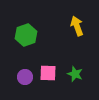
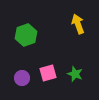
yellow arrow: moved 1 px right, 2 px up
pink square: rotated 18 degrees counterclockwise
purple circle: moved 3 px left, 1 px down
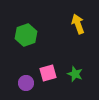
purple circle: moved 4 px right, 5 px down
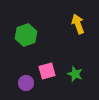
pink square: moved 1 px left, 2 px up
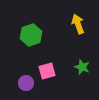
green hexagon: moved 5 px right
green star: moved 7 px right, 7 px up
